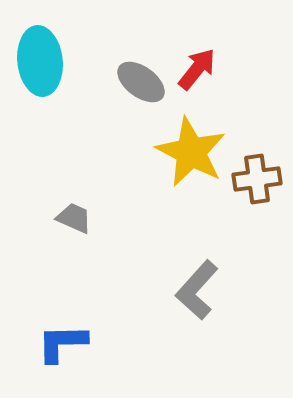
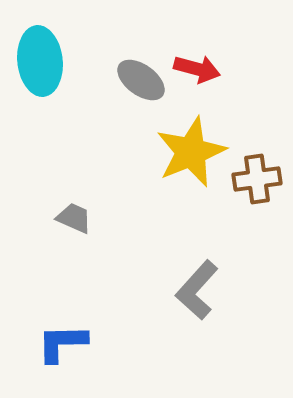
red arrow: rotated 66 degrees clockwise
gray ellipse: moved 2 px up
yellow star: rotated 22 degrees clockwise
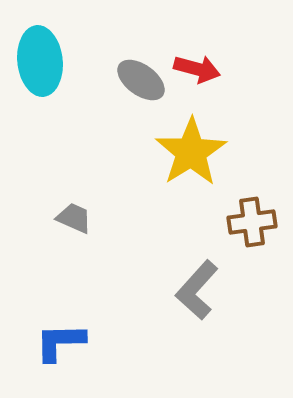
yellow star: rotated 10 degrees counterclockwise
brown cross: moved 5 px left, 43 px down
blue L-shape: moved 2 px left, 1 px up
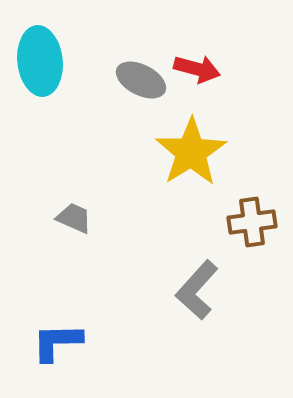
gray ellipse: rotated 9 degrees counterclockwise
blue L-shape: moved 3 px left
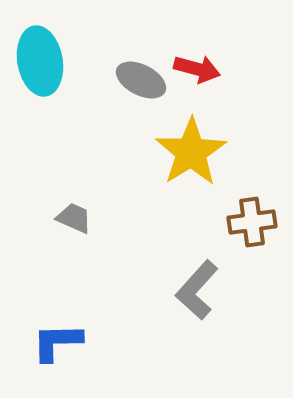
cyan ellipse: rotated 4 degrees counterclockwise
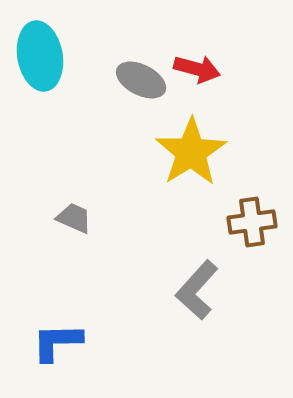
cyan ellipse: moved 5 px up
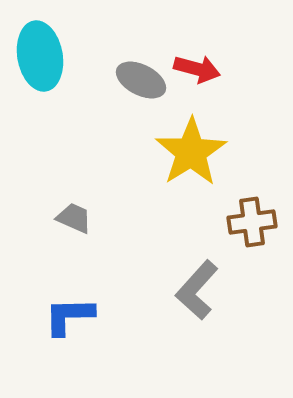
blue L-shape: moved 12 px right, 26 px up
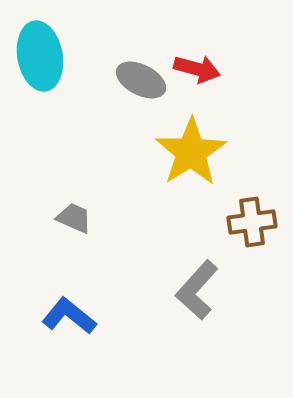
blue L-shape: rotated 40 degrees clockwise
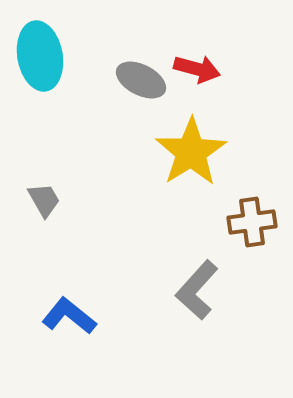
gray trapezoid: moved 30 px left, 18 px up; rotated 36 degrees clockwise
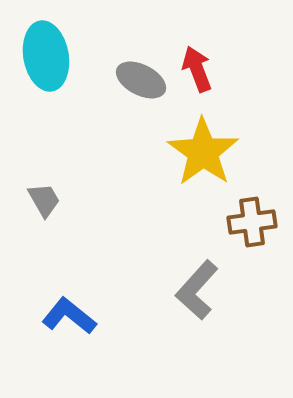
cyan ellipse: moved 6 px right
red arrow: rotated 126 degrees counterclockwise
yellow star: moved 12 px right; rotated 4 degrees counterclockwise
